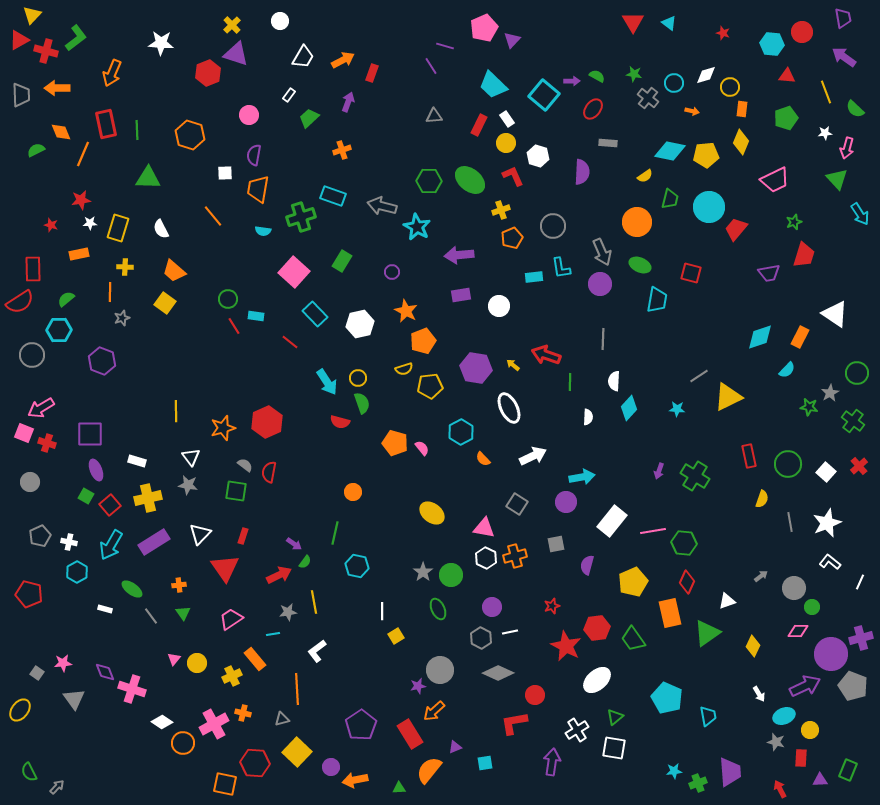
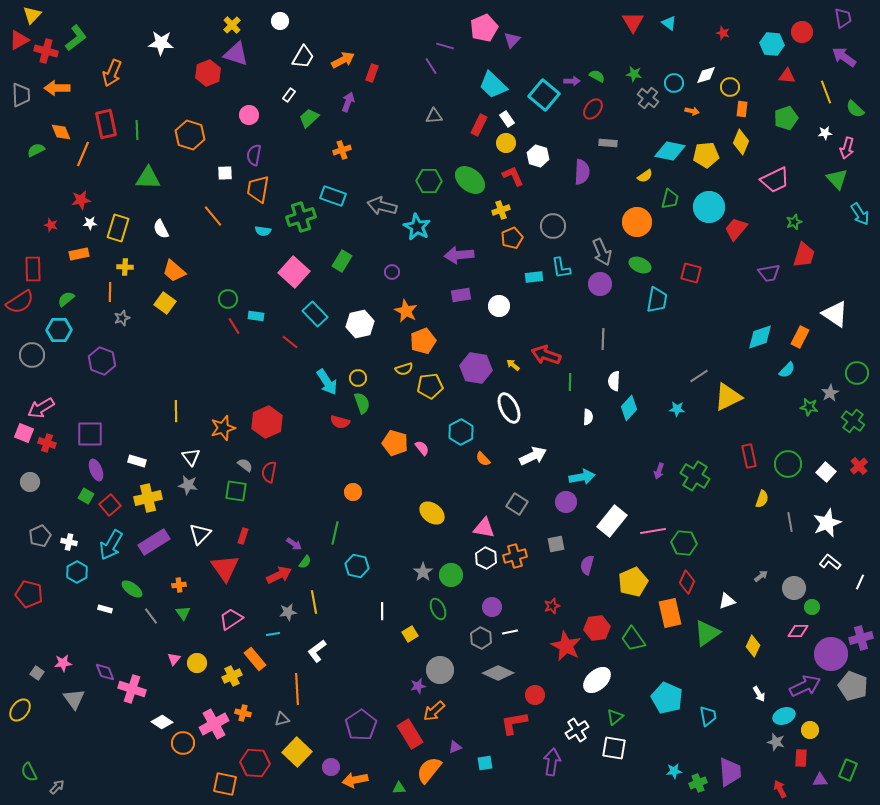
yellow square at (396, 636): moved 14 px right, 2 px up
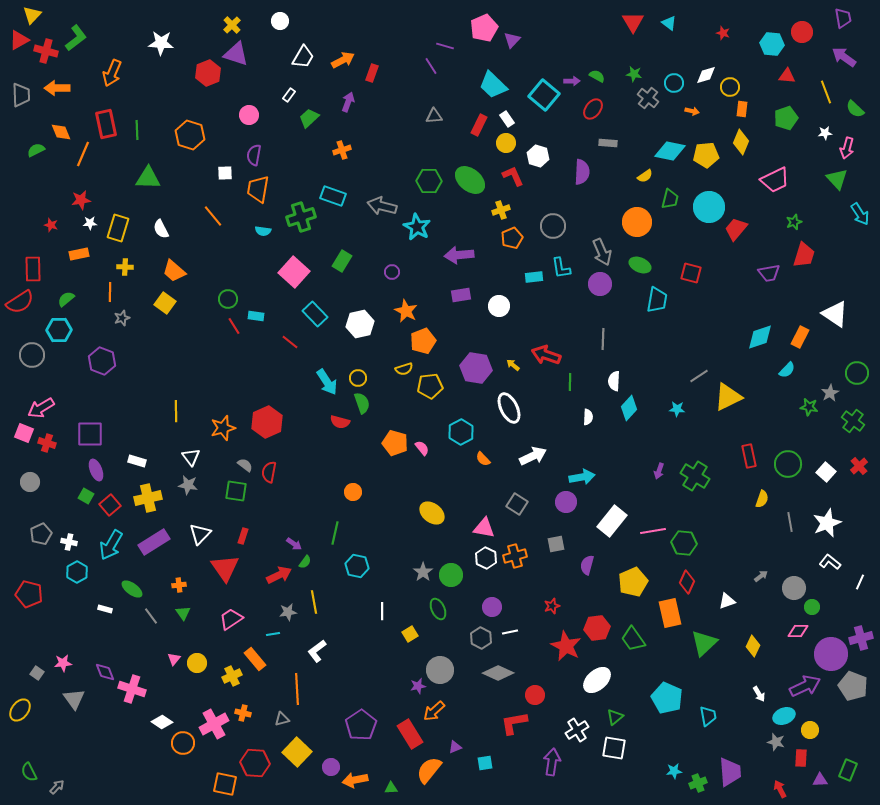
gray pentagon at (40, 536): moved 1 px right, 2 px up
green triangle at (707, 633): moved 3 px left, 10 px down; rotated 8 degrees counterclockwise
green triangle at (399, 788): moved 8 px left
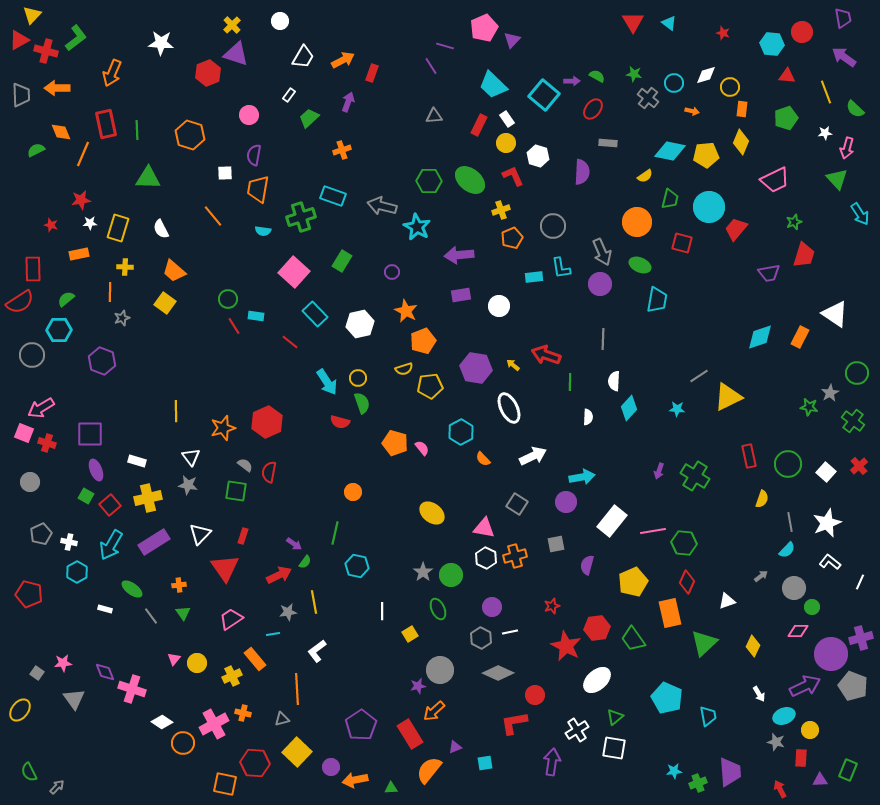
red square at (691, 273): moved 9 px left, 30 px up
cyan semicircle at (787, 370): moved 180 px down
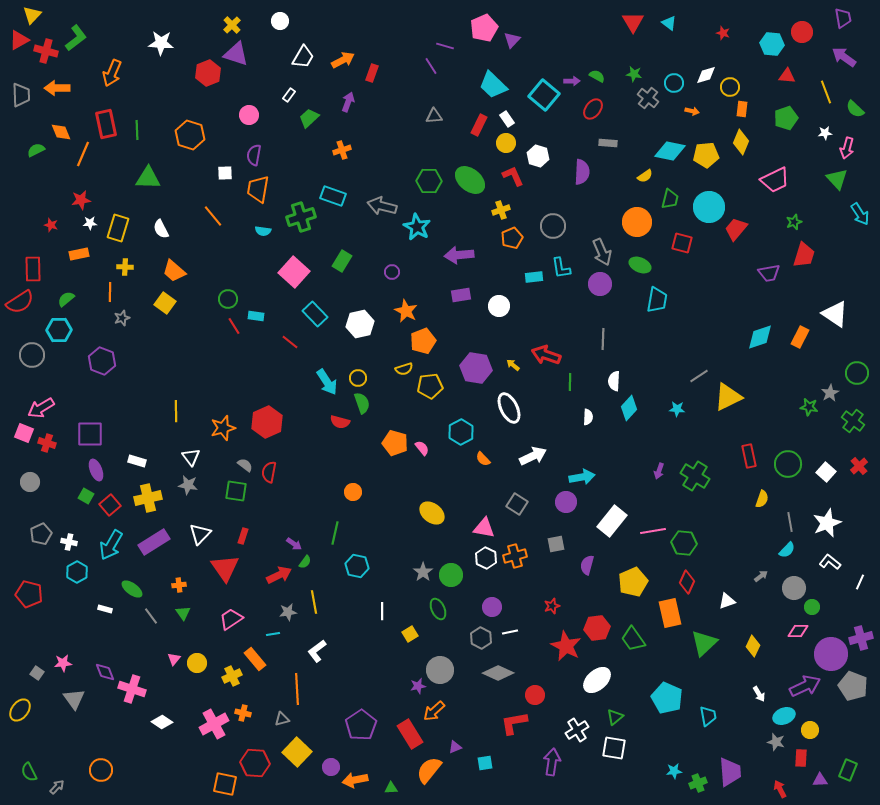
orange circle at (183, 743): moved 82 px left, 27 px down
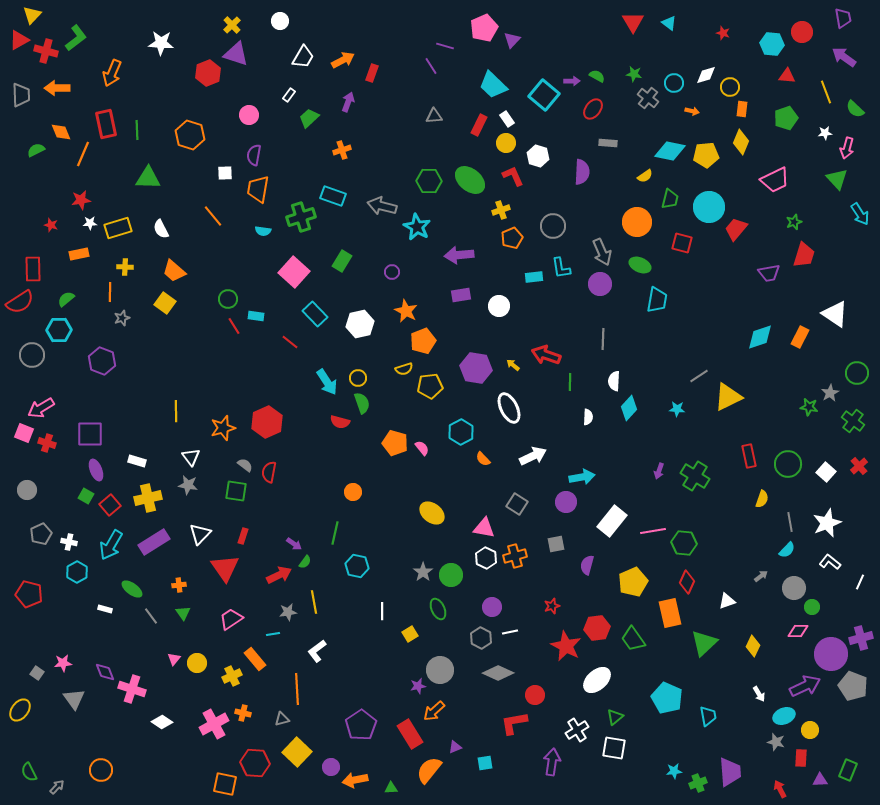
yellow rectangle at (118, 228): rotated 56 degrees clockwise
gray circle at (30, 482): moved 3 px left, 8 px down
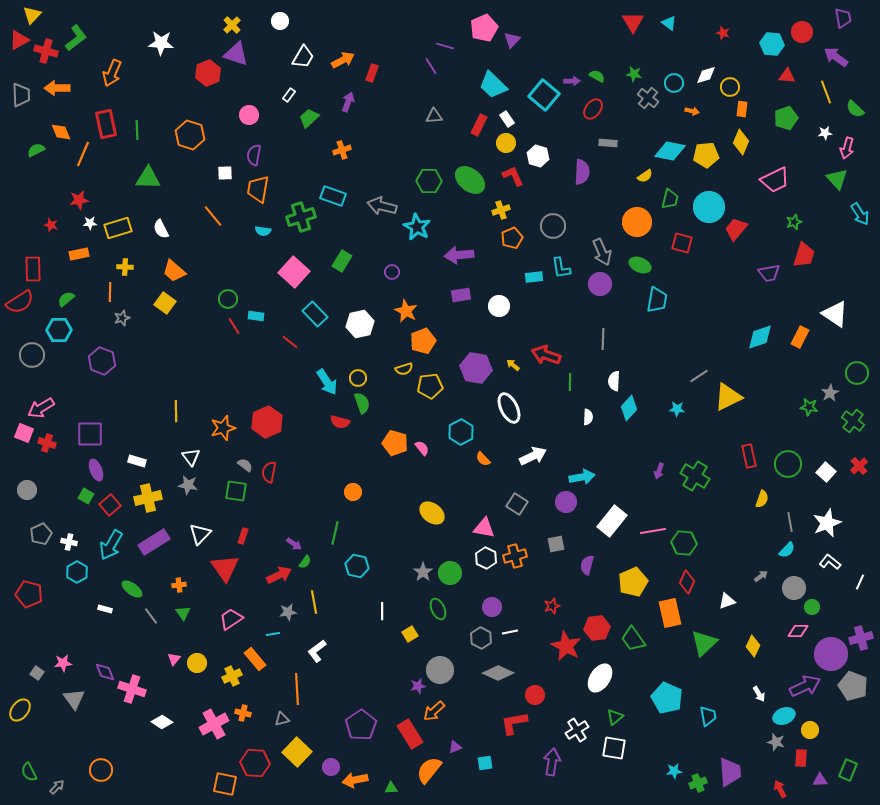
purple arrow at (844, 57): moved 8 px left
red star at (81, 200): moved 2 px left
green circle at (451, 575): moved 1 px left, 2 px up
white ellipse at (597, 680): moved 3 px right, 2 px up; rotated 16 degrees counterclockwise
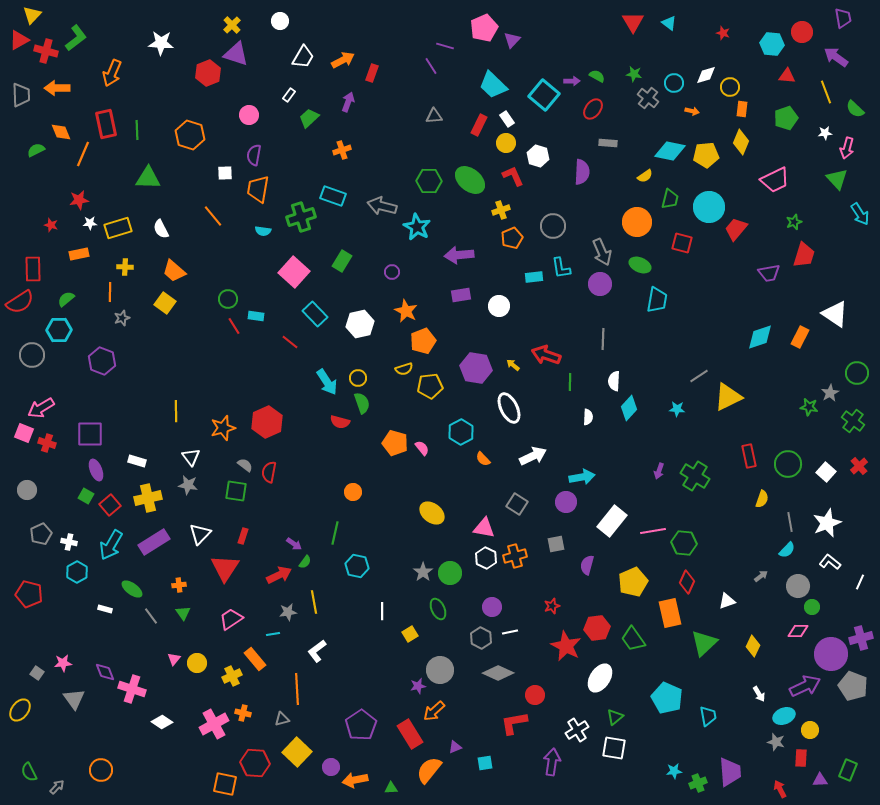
red triangle at (225, 568): rotated 8 degrees clockwise
gray circle at (794, 588): moved 4 px right, 2 px up
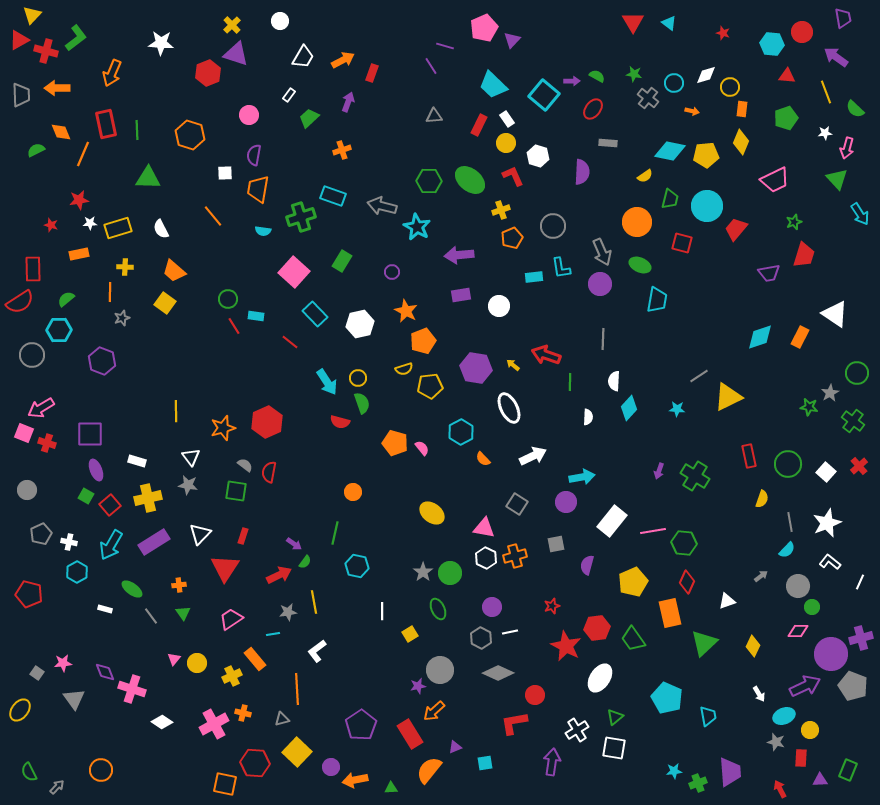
cyan circle at (709, 207): moved 2 px left, 1 px up
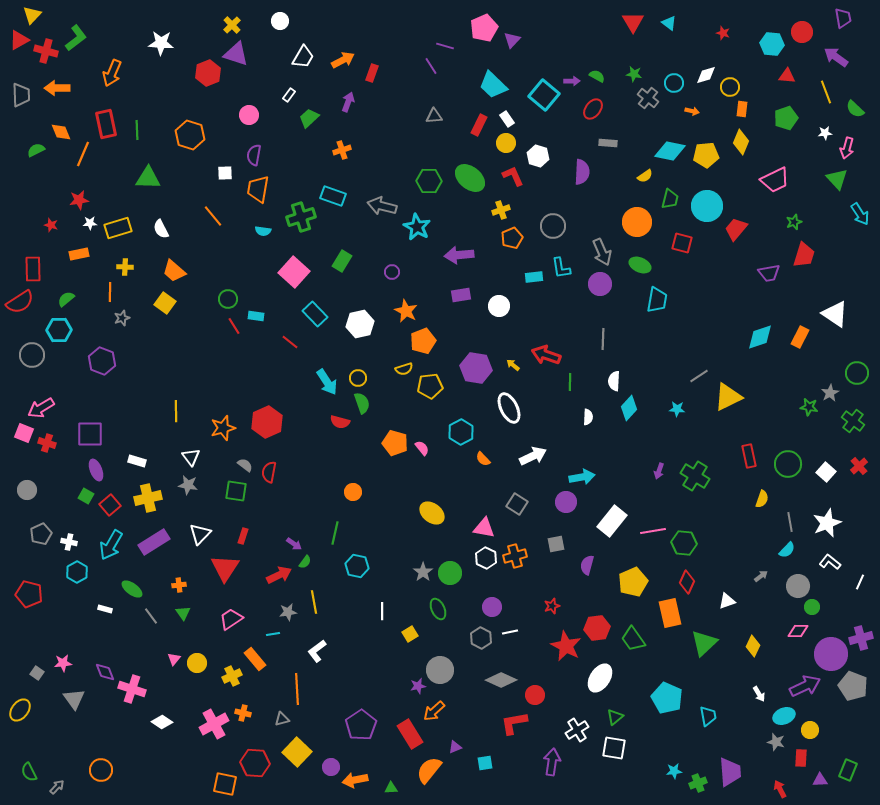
green ellipse at (470, 180): moved 2 px up
gray diamond at (498, 673): moved 3 px right, 7 px down
